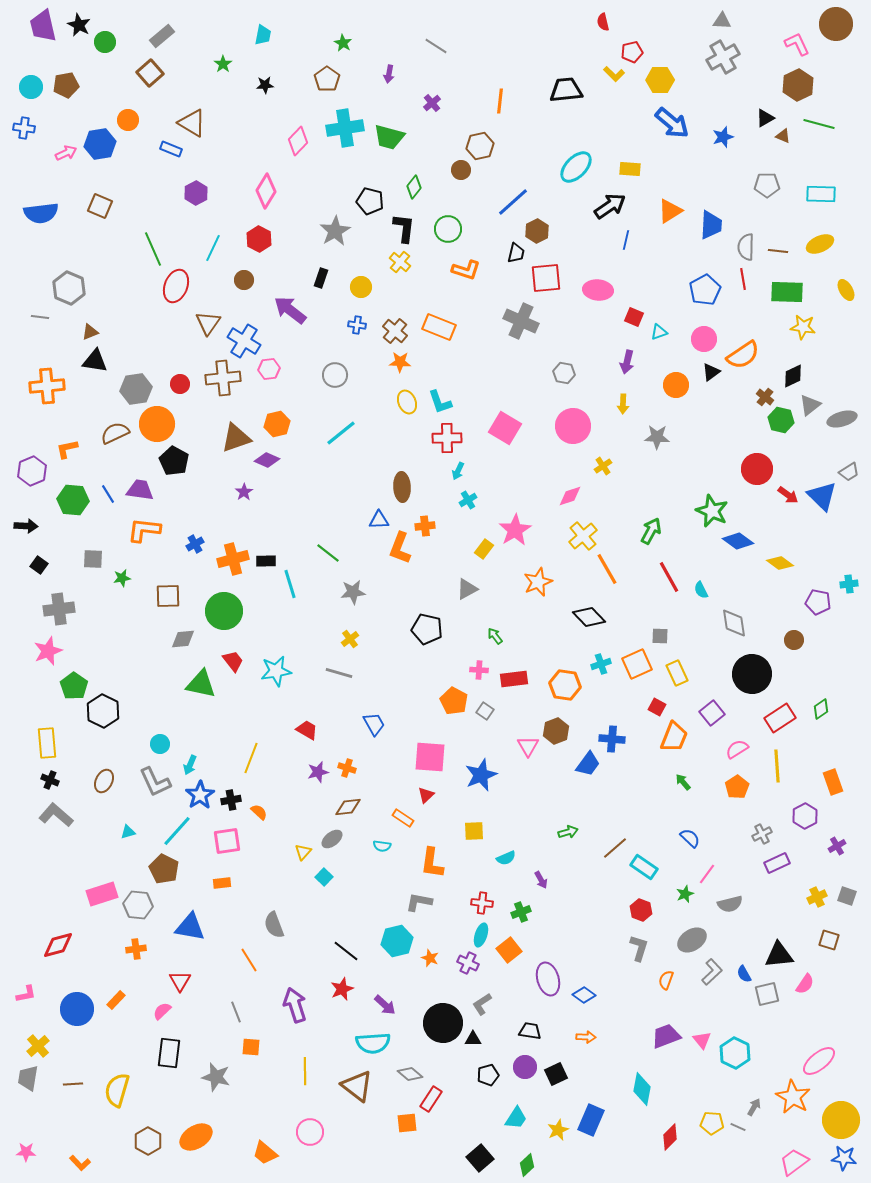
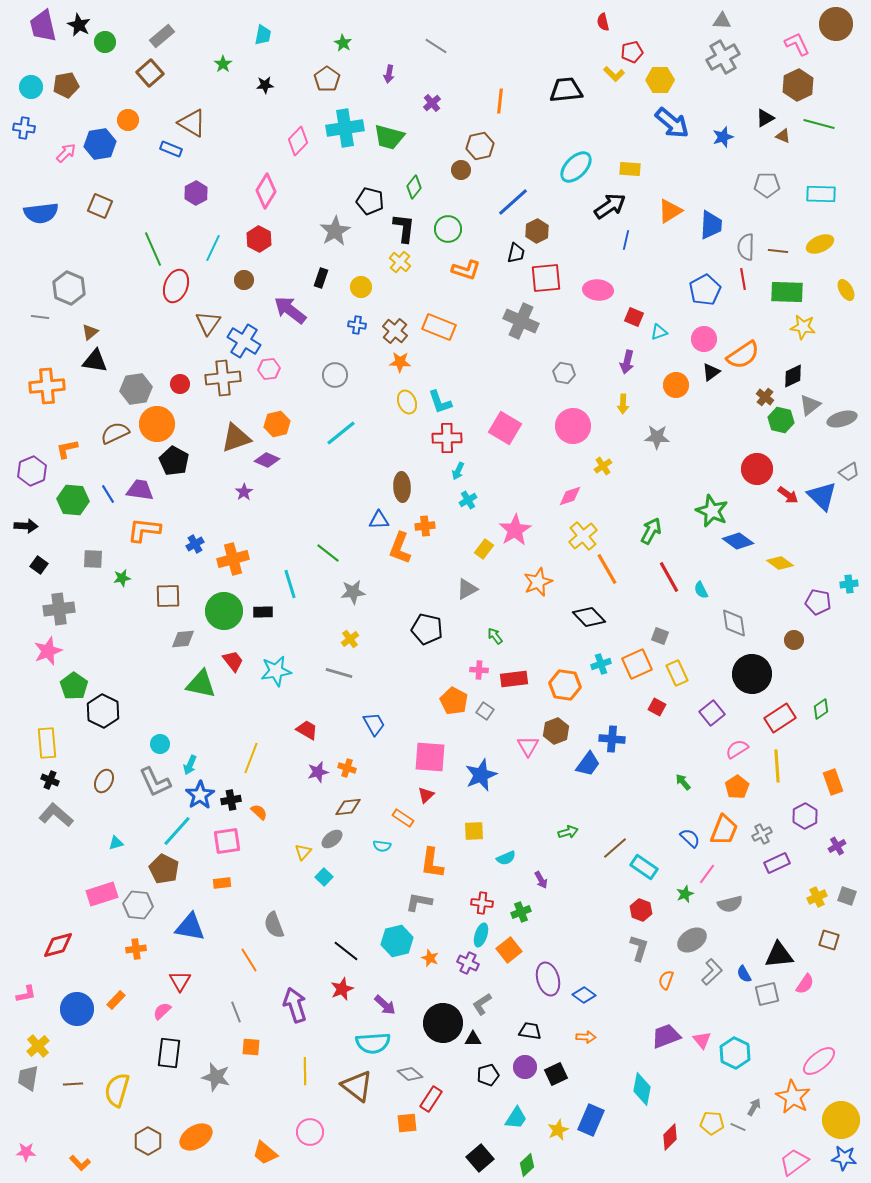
pink arrow at (66, 153): rotated 20 degrees counterclockwise
brown triangle at (90, 332): rotated 18 degrees counterclockwise
black rectangle at (266, 561): moved 3 px left, 51 px down
gray square at (660, 636): rotated 18 degrees clockwise
orange trapezoid at (674, 737): moved 50 px right, 93 px down
cyan triangle at (128, 832): moved 12 px left, 11 px down
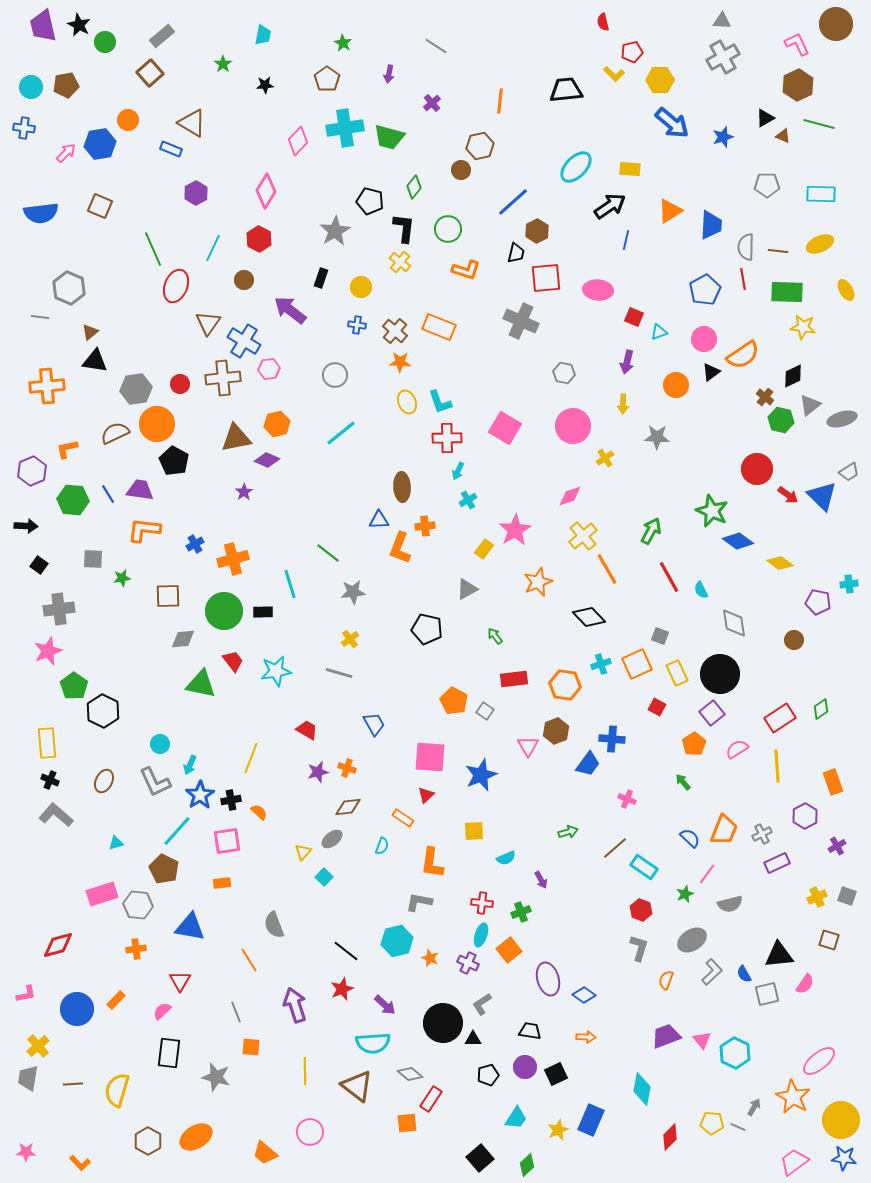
brown triangle at (236, 438): rotated 8 degrees clockwise
yellow cross at (603, 466): moved 2 px right, 8 px up
pink cross at (479, 670): moved 148 px right, 129 px down; rotated 18 degrees clockwise
black circle at (752, 674): moved 32 px left
orange pentagon at (737, 787): moved 43 px left, 43 px up
cyan semicircle at (382, 846): rotated 78 degrees counterclockwise
